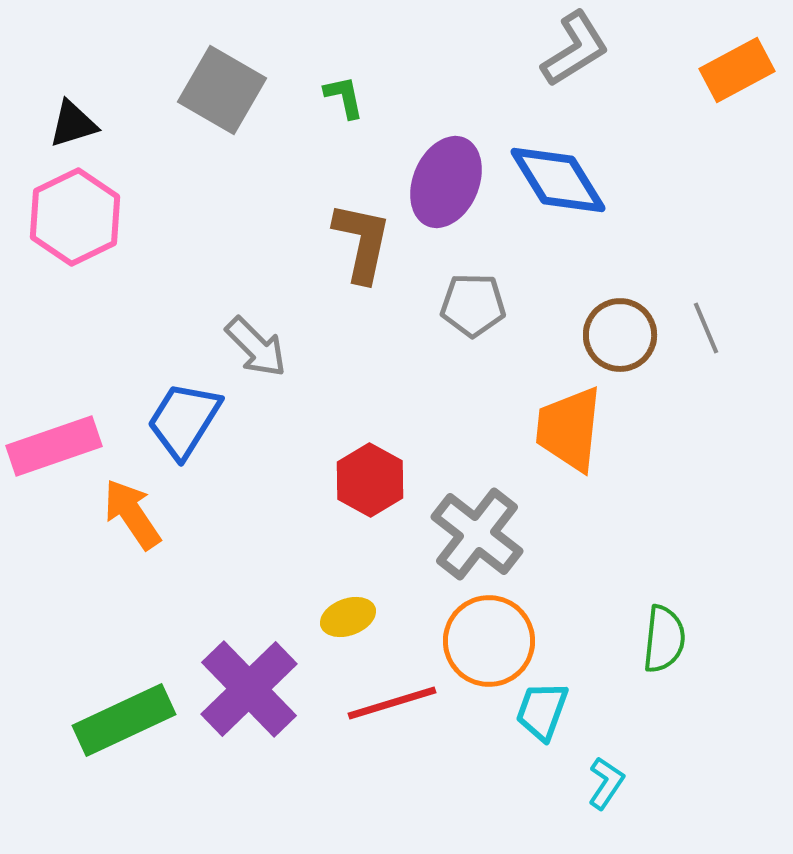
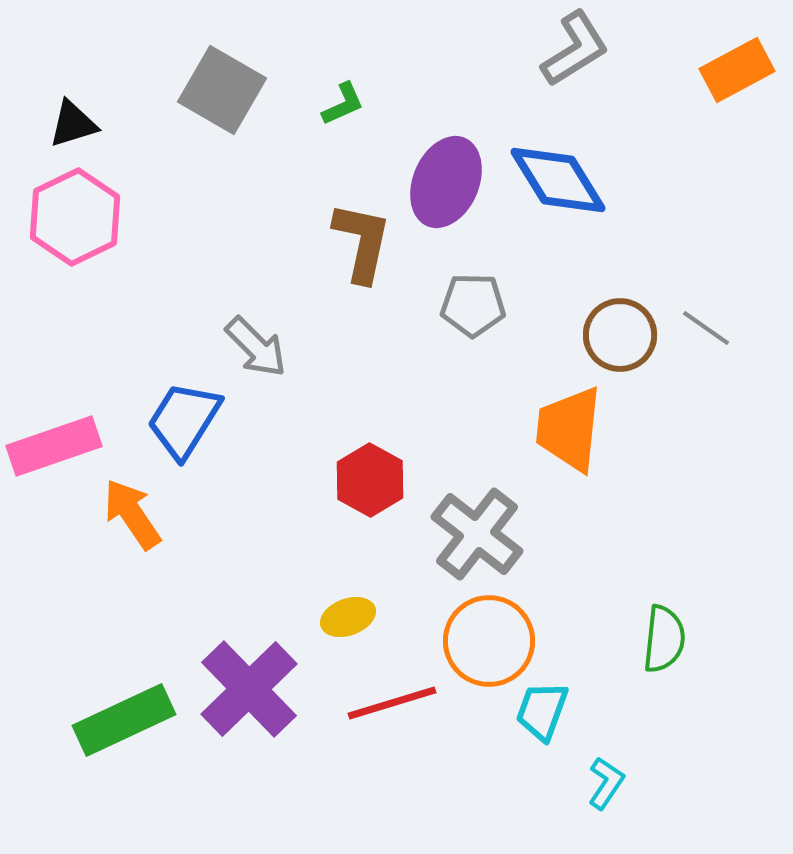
green L-shape: moved 1 px left, 7 px down; rotated 78 degrees clockwise
gray line: rotated 32 degrees counterclockwise
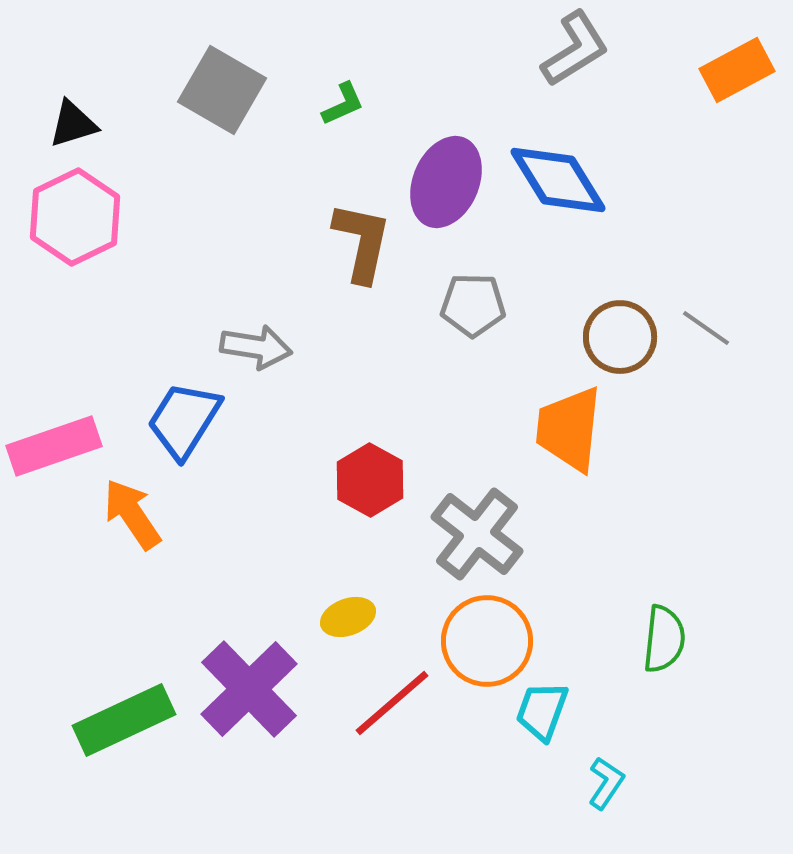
brown circle: moved 2 px down
gray arrow: rotated 36 degrees counterclockwise
orange circle: moved 2 px left
red line: rotated 24 degrees counterclockwise
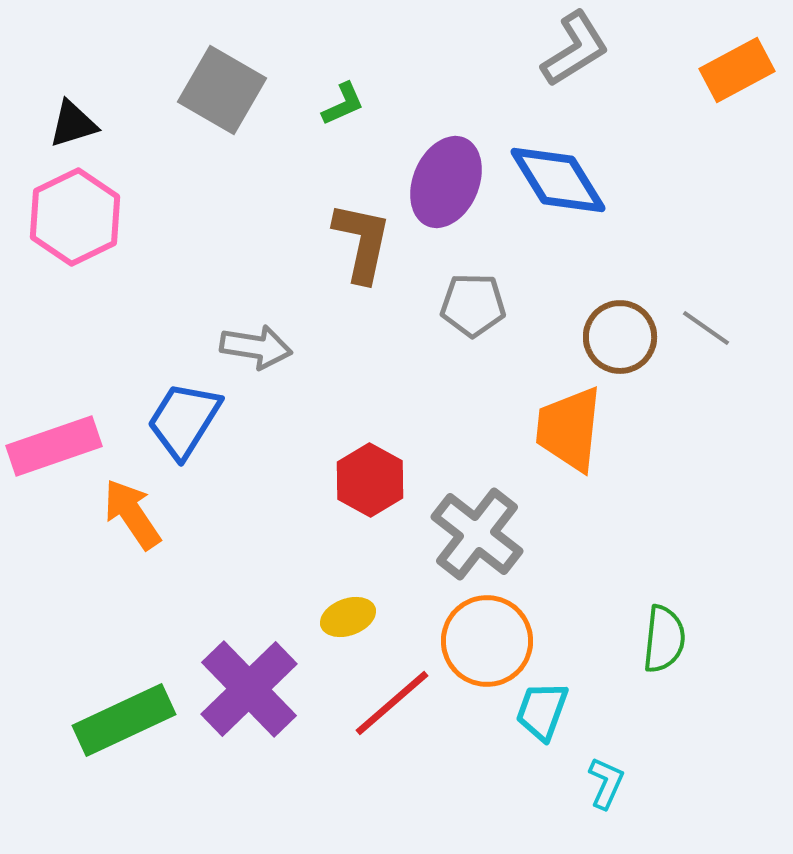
cyan L-shape: rotated 10 degrees counterclockwise
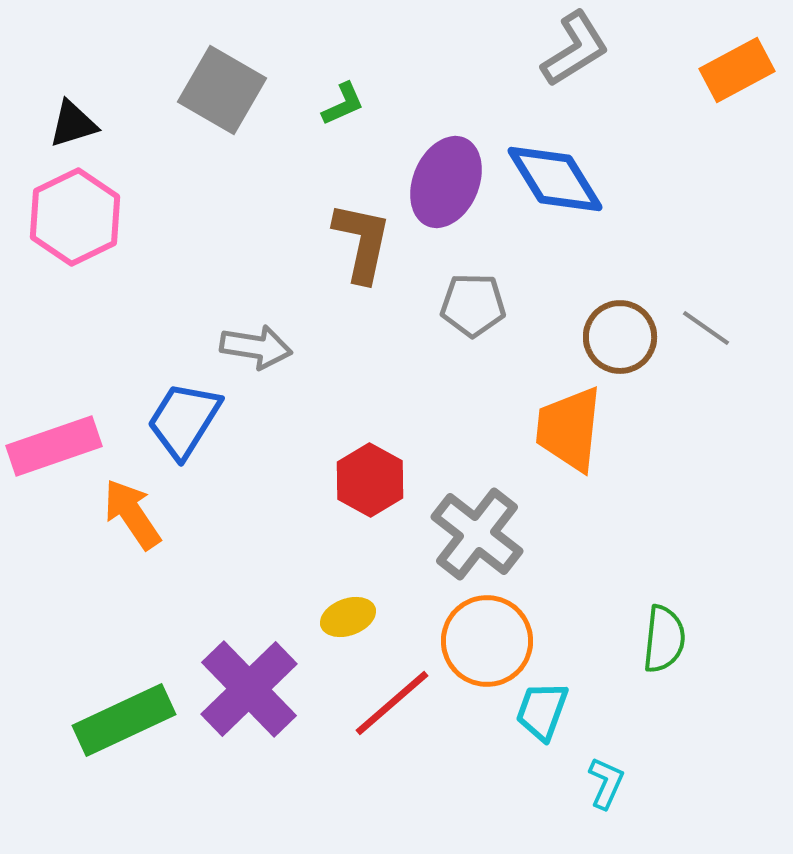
blue diamond: moved 3 px left, 1 px up
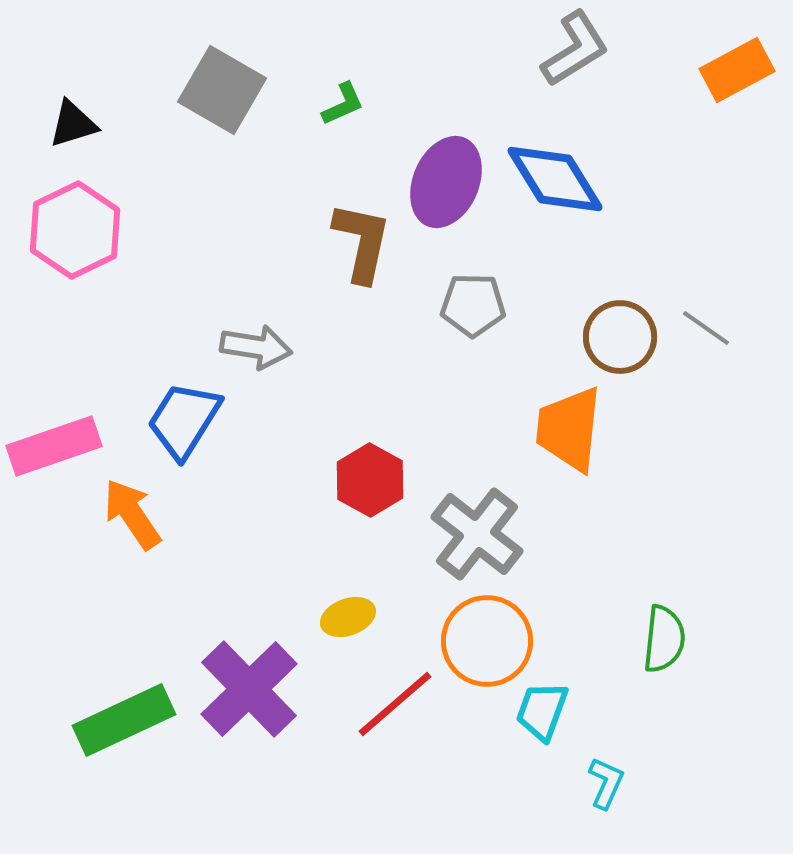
pink hexagon: moved 13 px down
red line: moved 3 px right, 1 px down
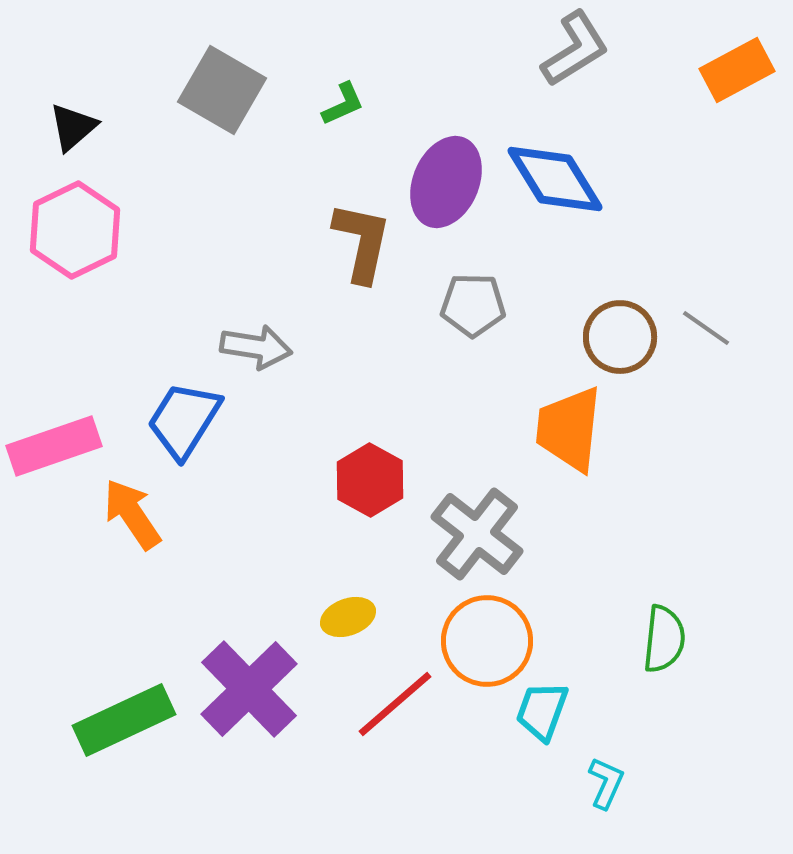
black triangle: moved 3 px down; rotated 24 degrees counterclockwise
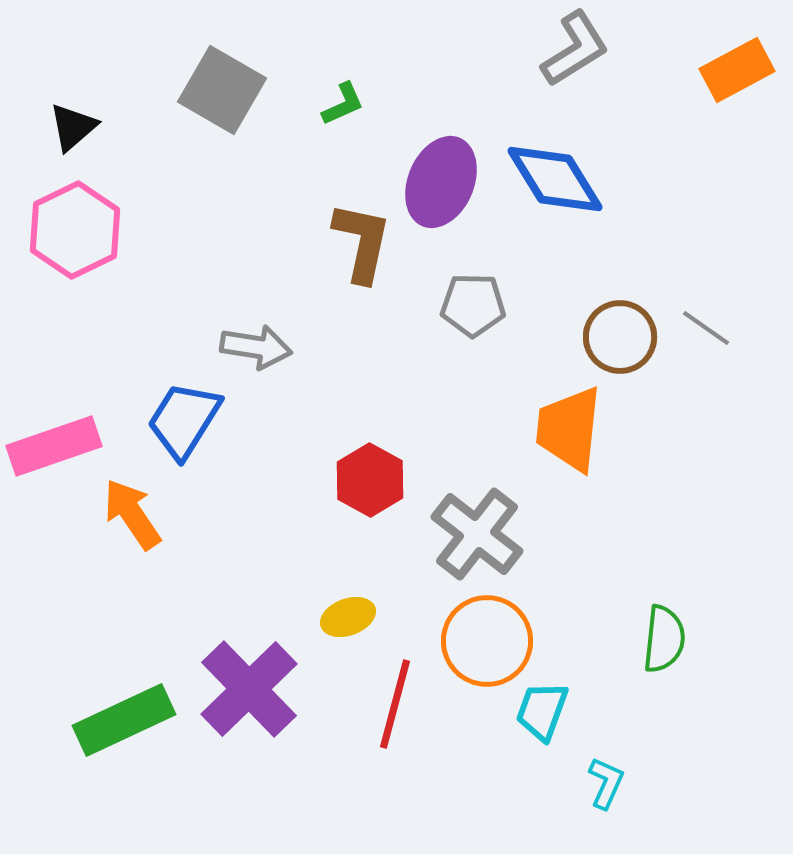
purple ellipse: moved 5 px left
red line: rotated 34 degrees counterclockwise
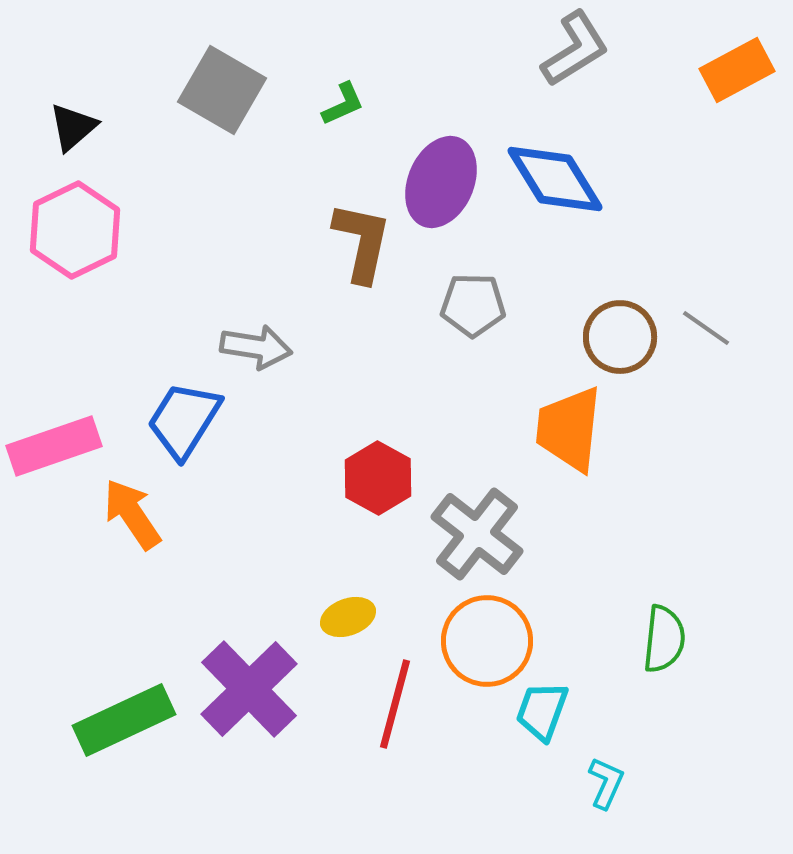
red hexagon: moved 8 px right, 2 px up
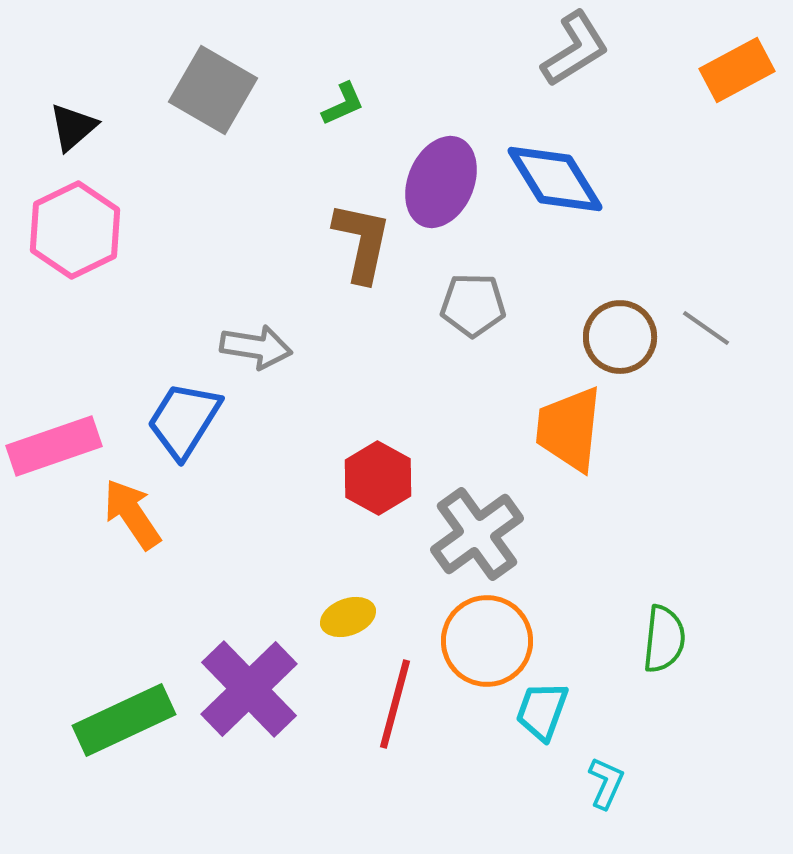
gray square: moved 9 px left
gray cross: rotated 16 degrees clockwise
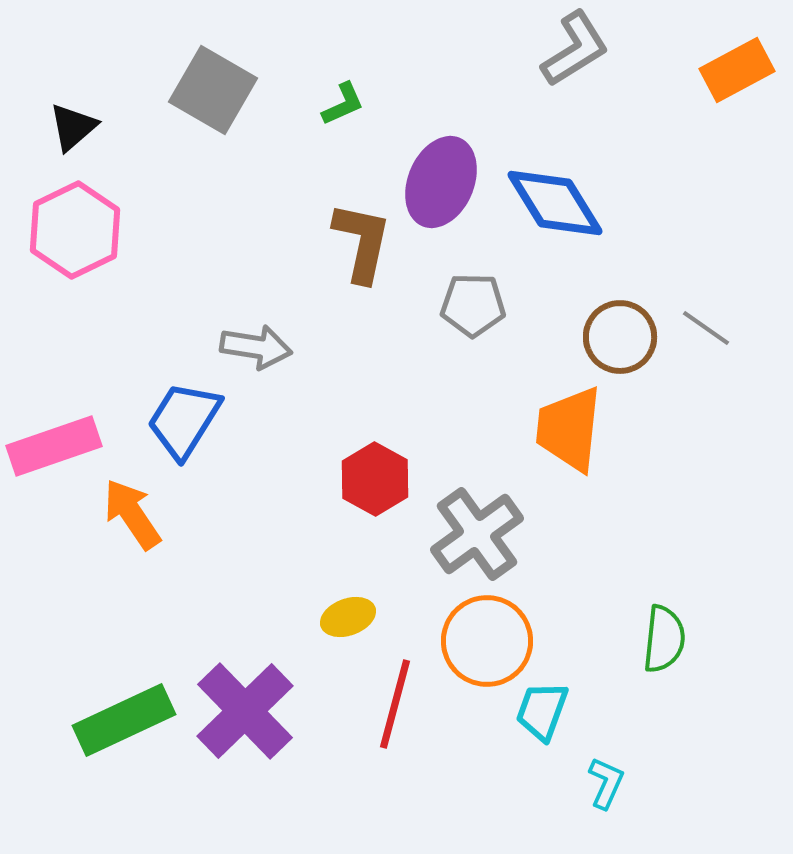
blue diamond: moved 24 px down
red hexagon: moved 3 px left, 1 px down
purple cross: moved 4 px left, 22 px down
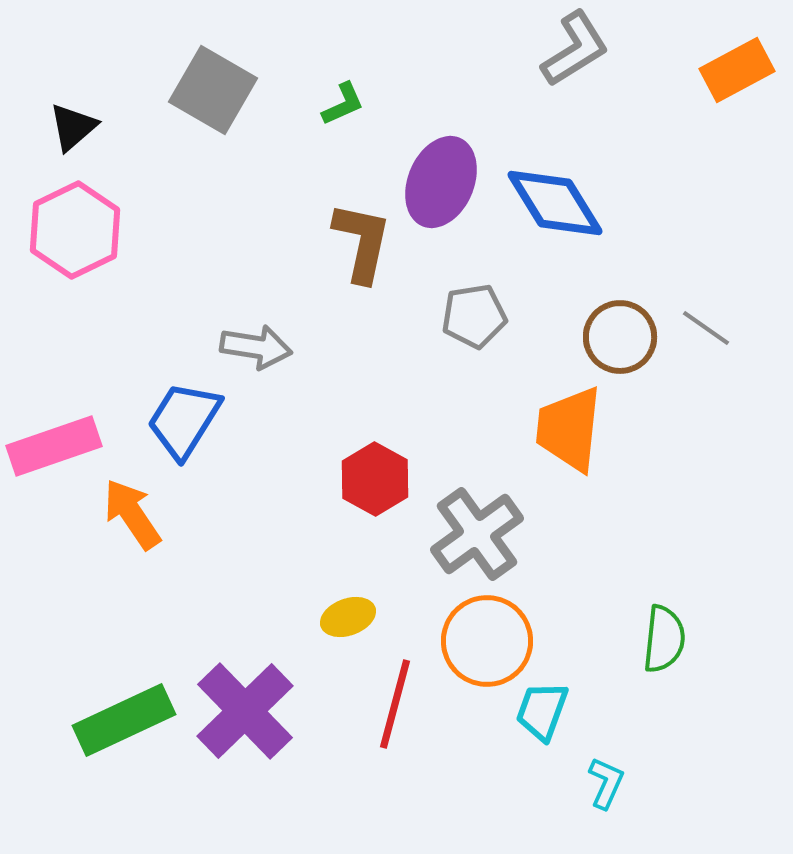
gray pentagon: moved 1 px right, 11 px down; rotated 10 degrees counterclockwise
